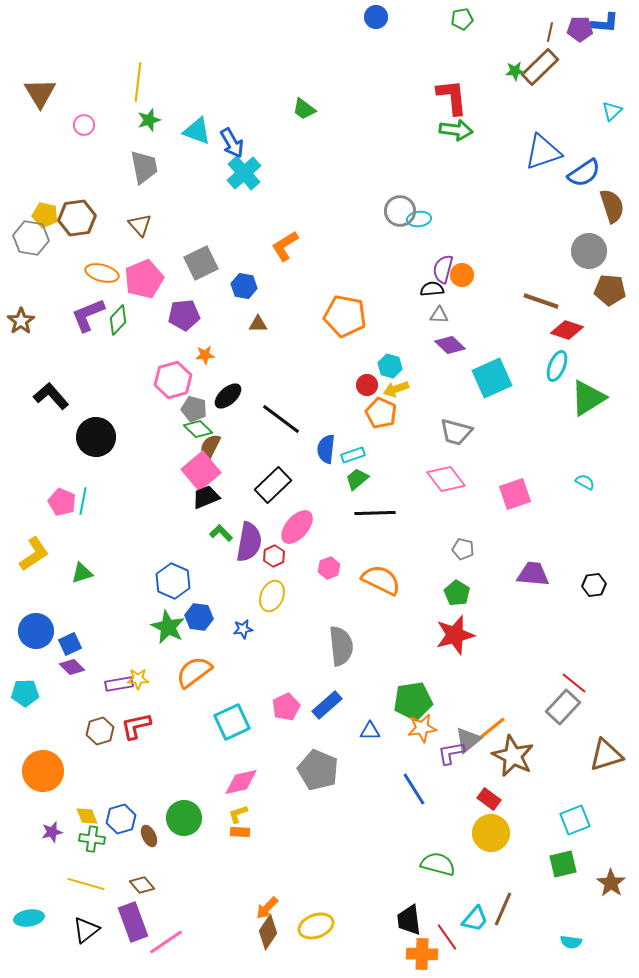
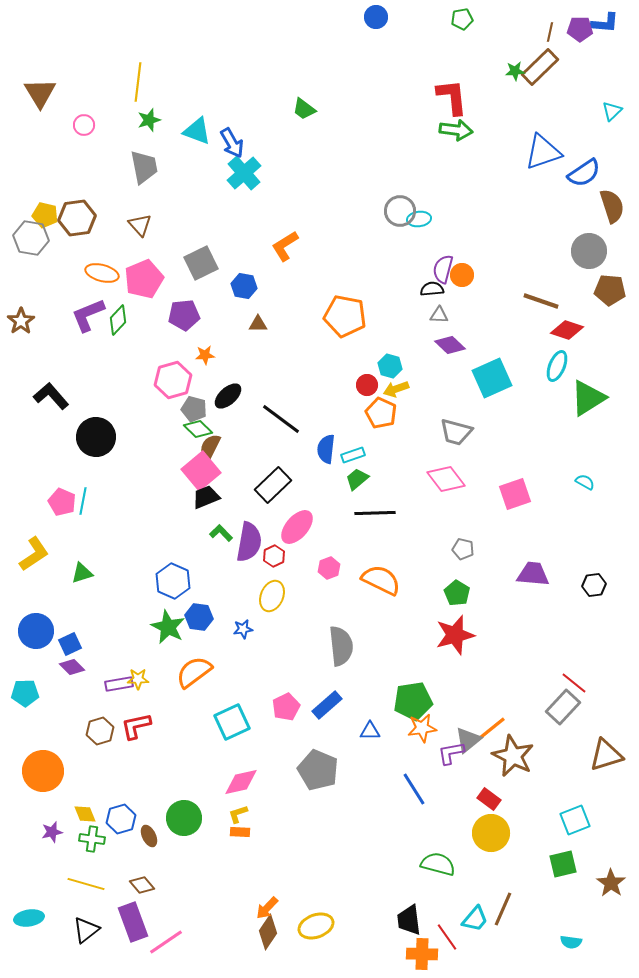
yellow diamond at (87, 816): moved 2 px left, 2 px up
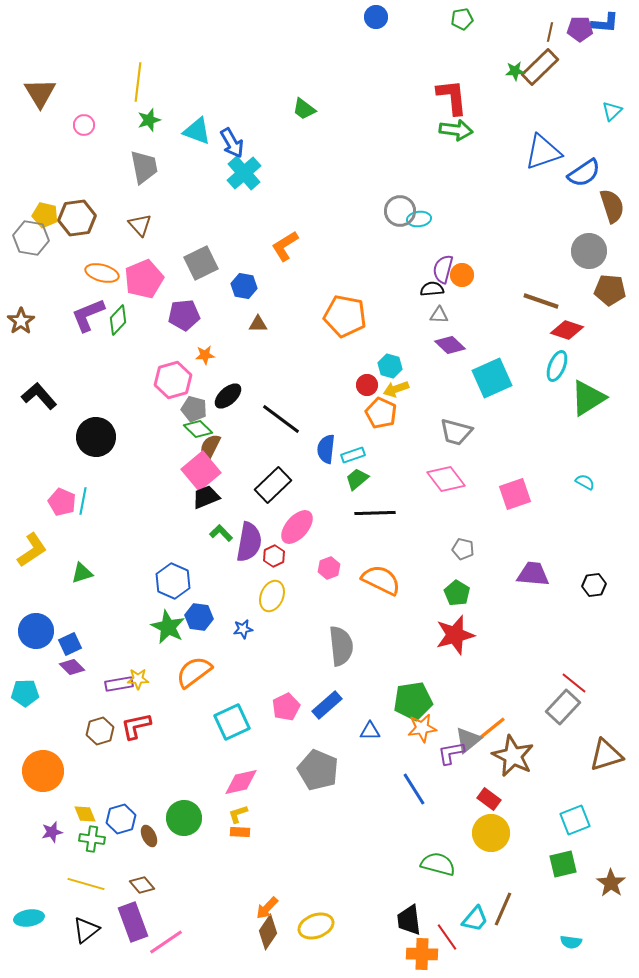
black L-shape at (51, 396): moved 12 px left
yellow L-shape at (34, 554): moved 2 px left, 4 px up
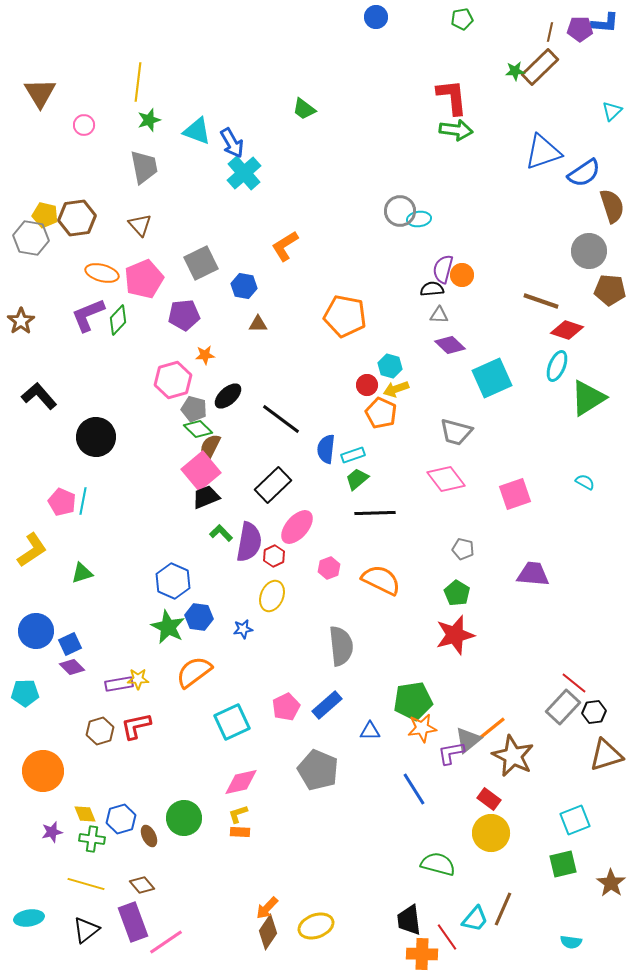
black hexagon at (594, 585): moved 127 px down
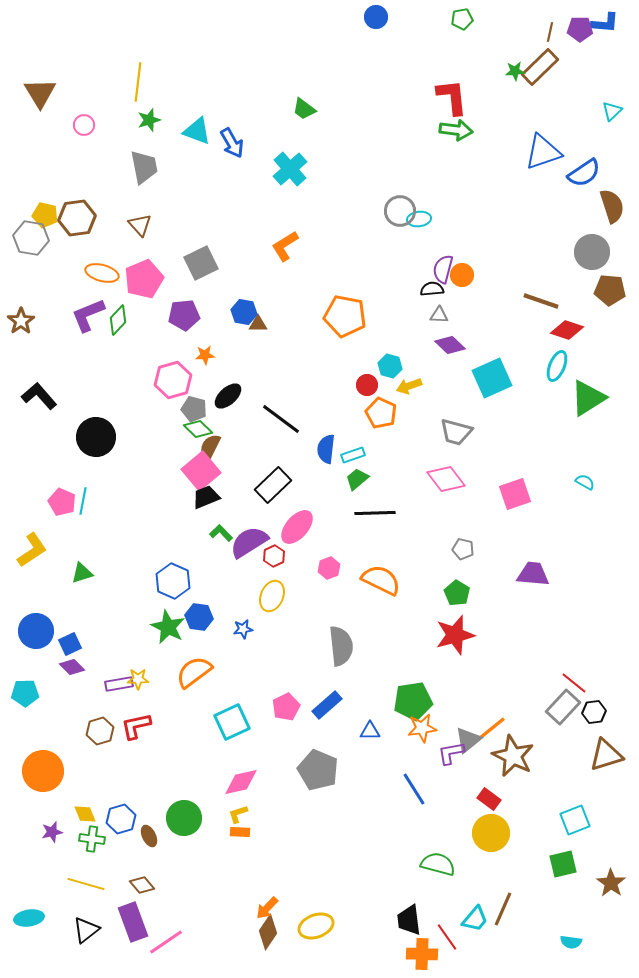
cyan cross at (244, 173): moved 46 px right, 4 px up
gray circle at (589, 251): moved 3 px right, 1 px down
blue hexagon at (244, 286): moved 26 px down
yellow arrow at (396, 389): moved 13 px right, 3 px up
purple semicircle at (249, 542): rotated 132 degrees counterclockwise
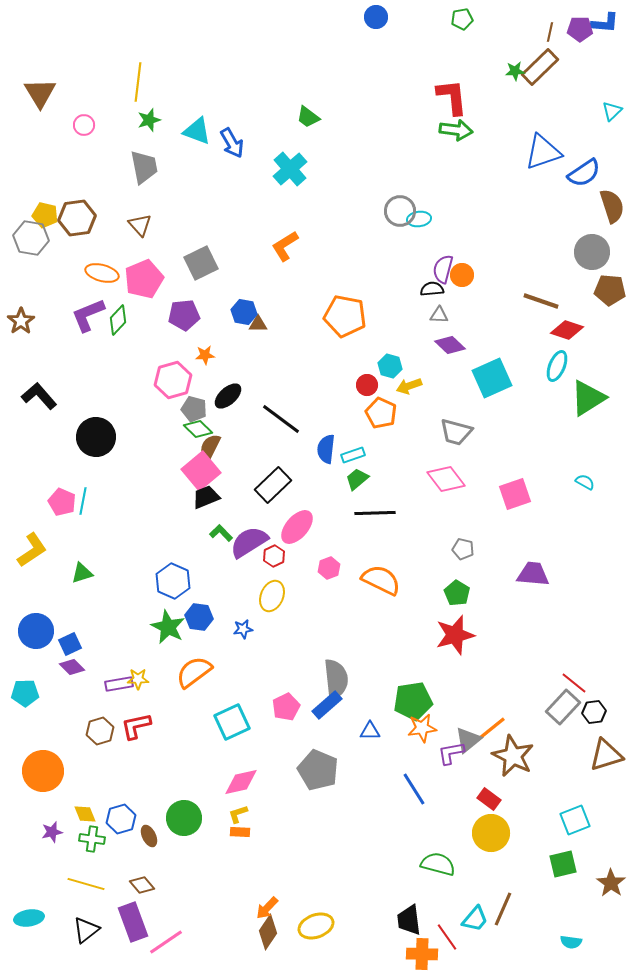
green trapezoid at (304, 109): moved 4 px right, 8 px down
gray semicircle at (341, 646): moved 5 px left, 33 px down
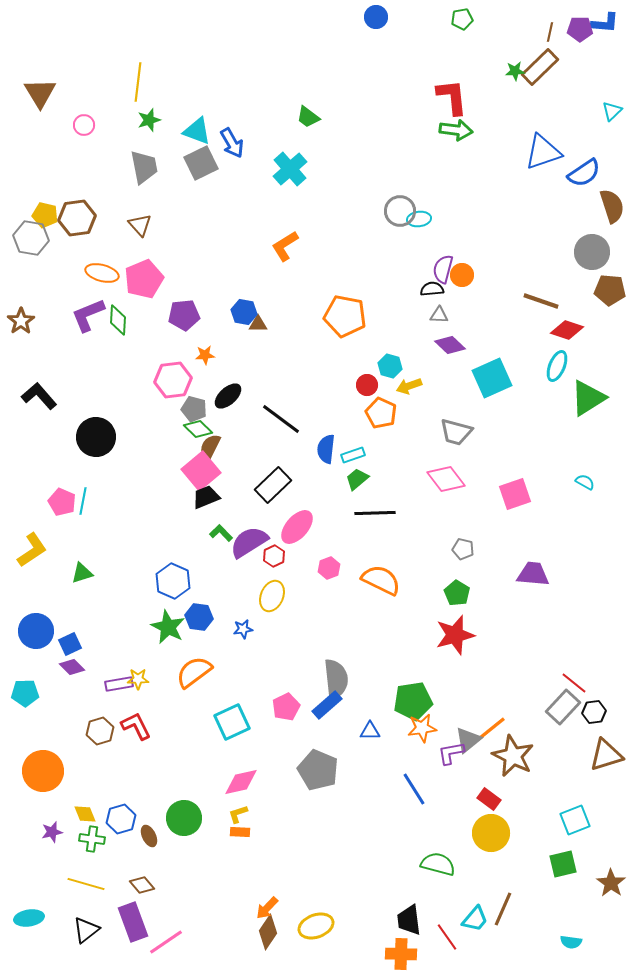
gray square at (201, 263): moved 100 px up
green diamond at (118, 320): rotated 40 degrees counterclockwise
pink hexagon at (173, 380): rotated 9 degrees clockwise
red L-shape at (136, 726): rotated 76 degrees clockwise
orange cross at (422, 954): moved 21 px left
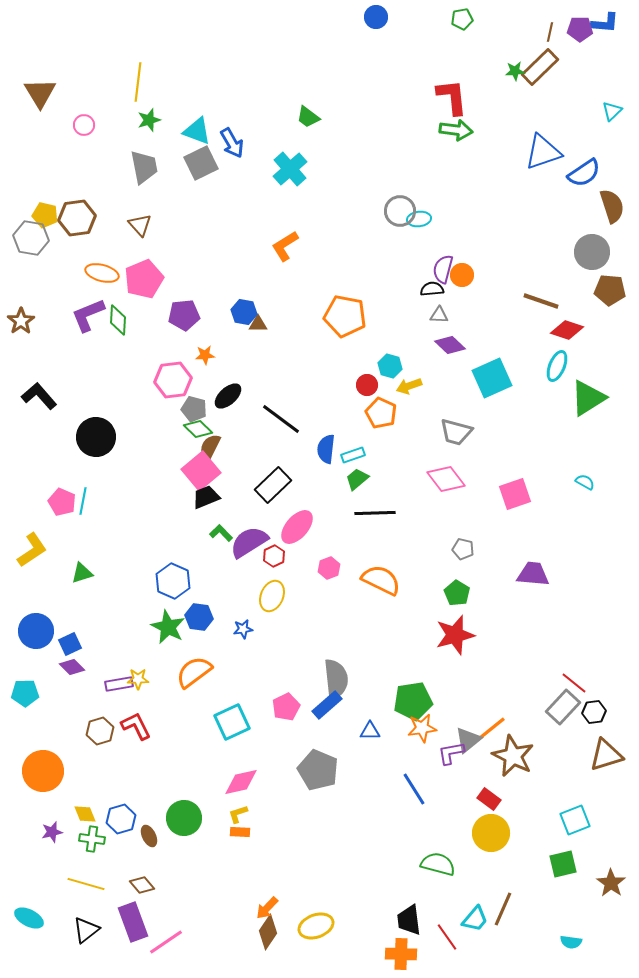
cyan ellipse at (29, 918): rotated 36 degrees clockwise
